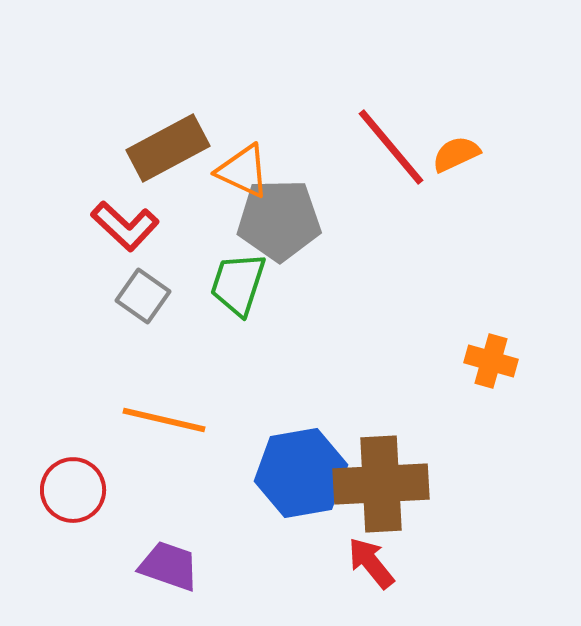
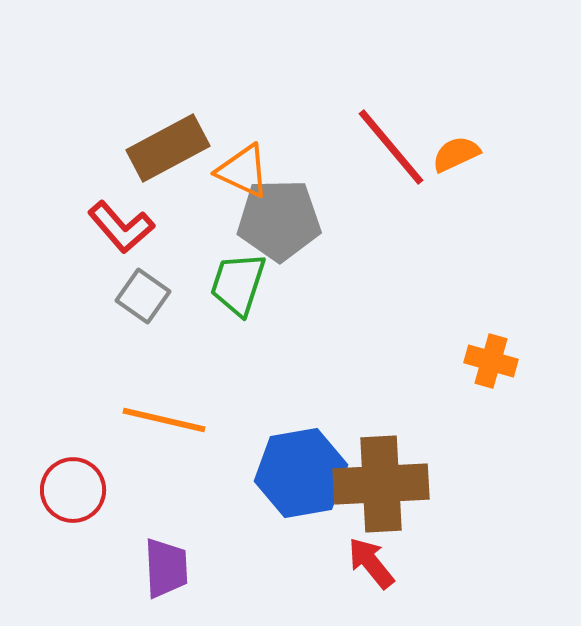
red L-shape: moved 4 px left, 1 px down; rotated 6 degrees clockwise
purple trapezoid: moved 3 px left, 2 px down; rotated 68 degrees clockwise
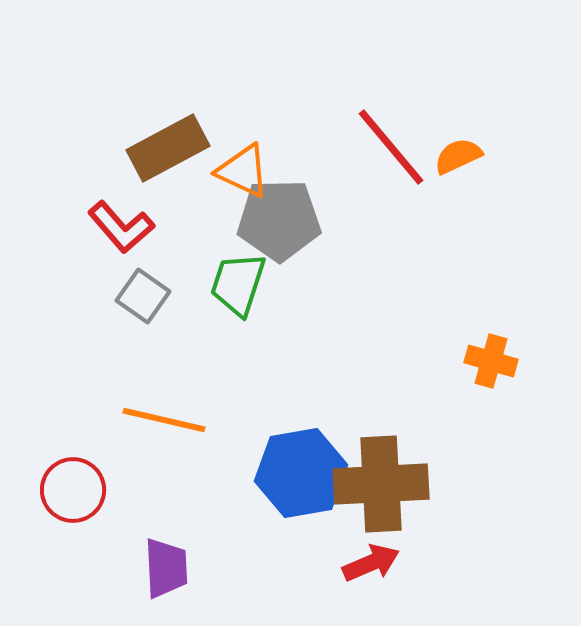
orange semicircle: moved 2 px right, 2 px down
red arrow: rotated 106 degrees clockwise
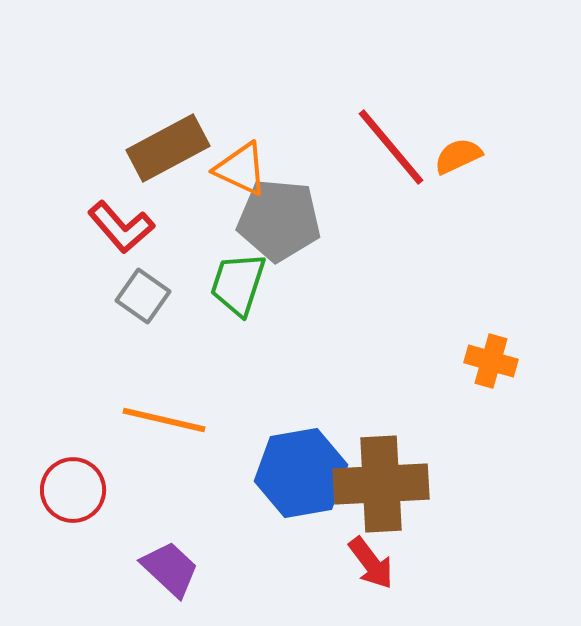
orange triangle: moved 2 px left, 2 px up
gray pentagon: rotated 6 degrees clockwise
red arrow: rotated 76 degrees clockwise
purple trapezoid: moved 4 px right, 1 px down; rotated 44 degrees counterclockwise
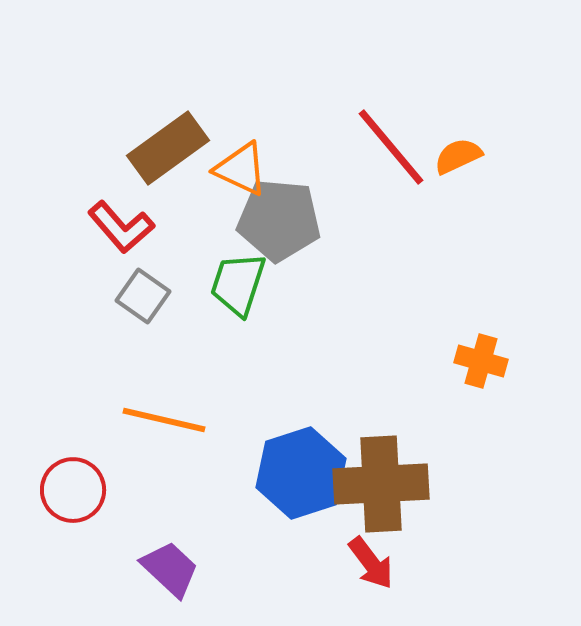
brown rectangle: rotated 8 degrees counterclockwise
orange cross: moved 10 px left
blue hexagon: rotated 8 degrees counterclockwise
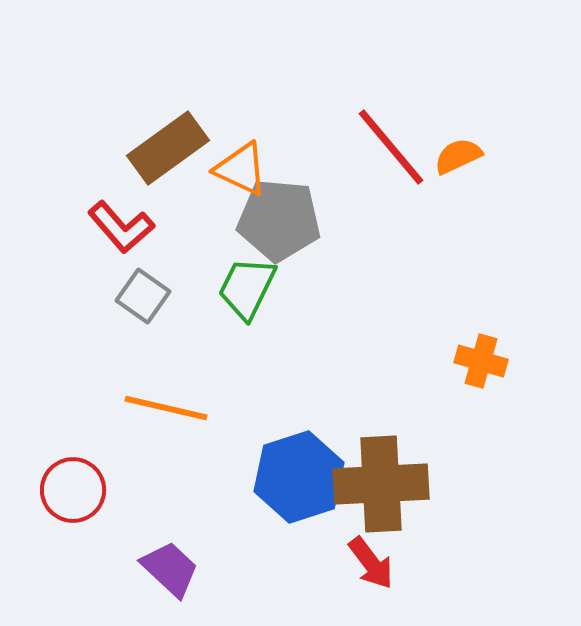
green trapezoid: moved 9 px right, 4 px down; rotated 8 degrees clockwise
orange line: moved 2 px right, 12 px up
blue hexagon: moved 2 px left, 4 px down
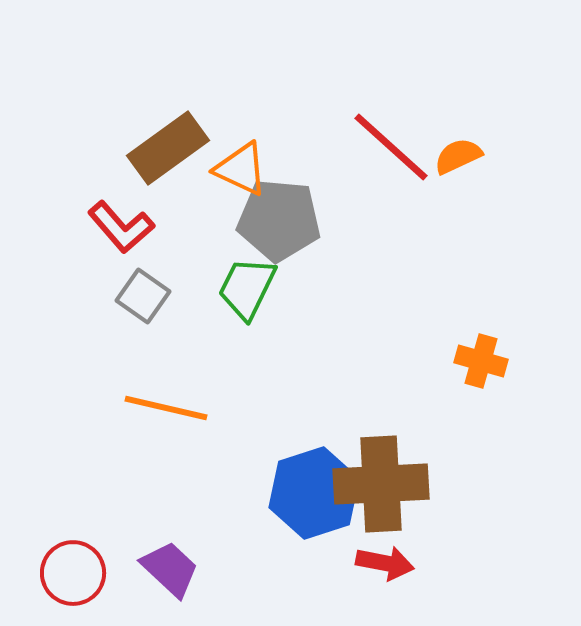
red line: rotated 8 degrees counterclockwise
blue hexagon: moved 15 px right, 16 px down
red circle: moved 83 px down
red arrow: moved 14 px right; rotated 42 degrees counterclockwise
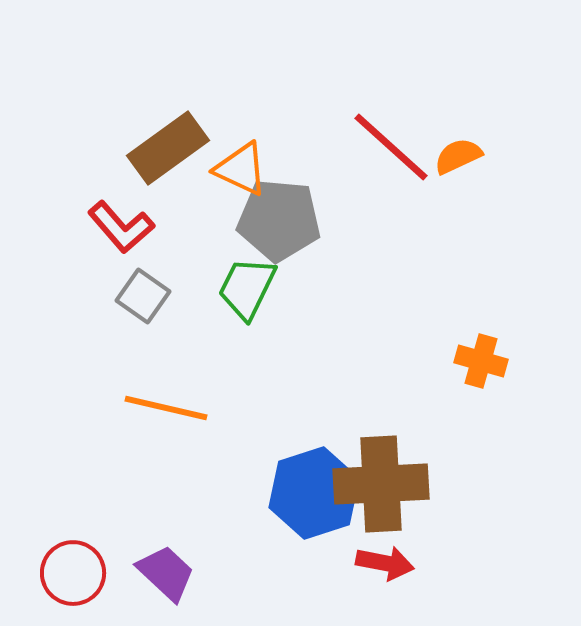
purple trapezoid: moved 4 px left, 4 px down
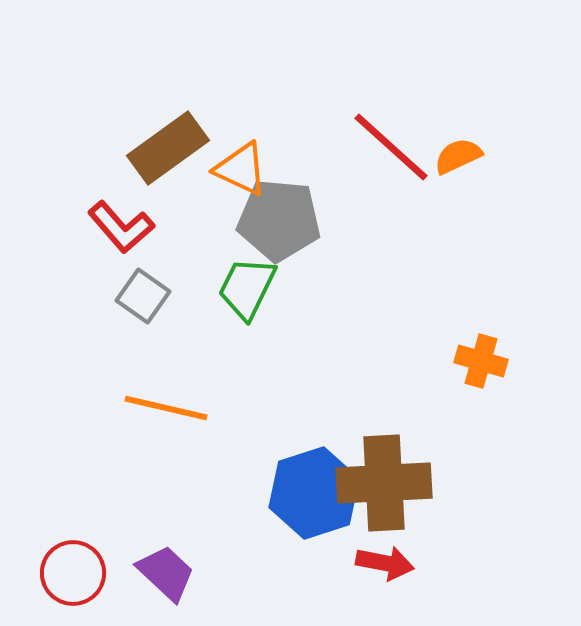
brown cross: moved 3 px right, 1 px up
